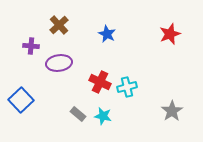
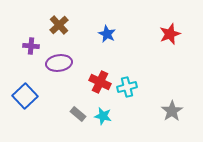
blue square: moved 4 px right, 4 px up
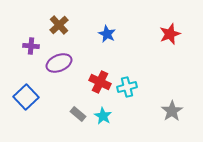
purple ellipse: rotated 15 degrees counterclockwise
blue square: moved 1 px right, 1 px down
cyan star: rotated 18 degrees clockwise
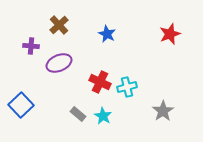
blue square: moved 5 px left, 8 px down
gray star: moved 9 px left
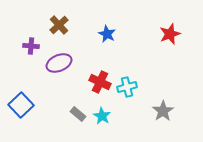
cyan star: moved 1 px left
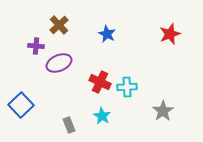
purple cross: moved 5 px right
cyan cross: rotated 12 degrees clockwise
gray rectangle: moved 9 px left, 11 px down; rotated 28 degrees clockwise
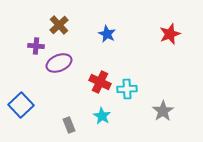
cyan cross: moved 2 px down
